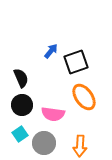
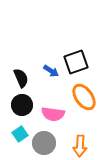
blue arrow: moved 20 px down; rotated 84 degrees clockwise
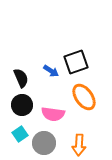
orange arrow: moved 1 px left, 1 px up
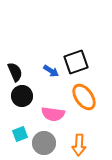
black semicircle: moved 6 px left, 6 px up
black circle: moved 9 px up
cyan square: rotated 14 degrees clockwise
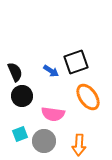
orange ellipse: moved 4 px right
gray circle: moved 2 px up
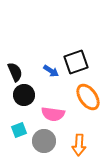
black circle: moved 2 px right, 1 px up
cyan square: moved 1 px left, 4 px up
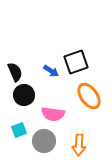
orange ellipse: moved 1 px right, 1 px up
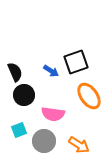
orange arrow: rotated 60 degrees counterclockwise
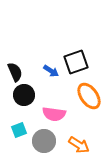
pink semicircle: moved 1 px right
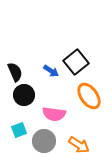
black square: rotated 20 degrees counterclockwise
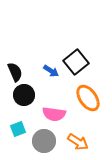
orange ellipse: moved 1 px left, 2 px down
cyan square: moved 1 px left, 1 px up
orange arrow: moved 1 px left, 3 px up
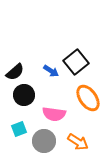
black semicircle: rotated 72 degrees clockwise
cyan square: moved 1 px right
